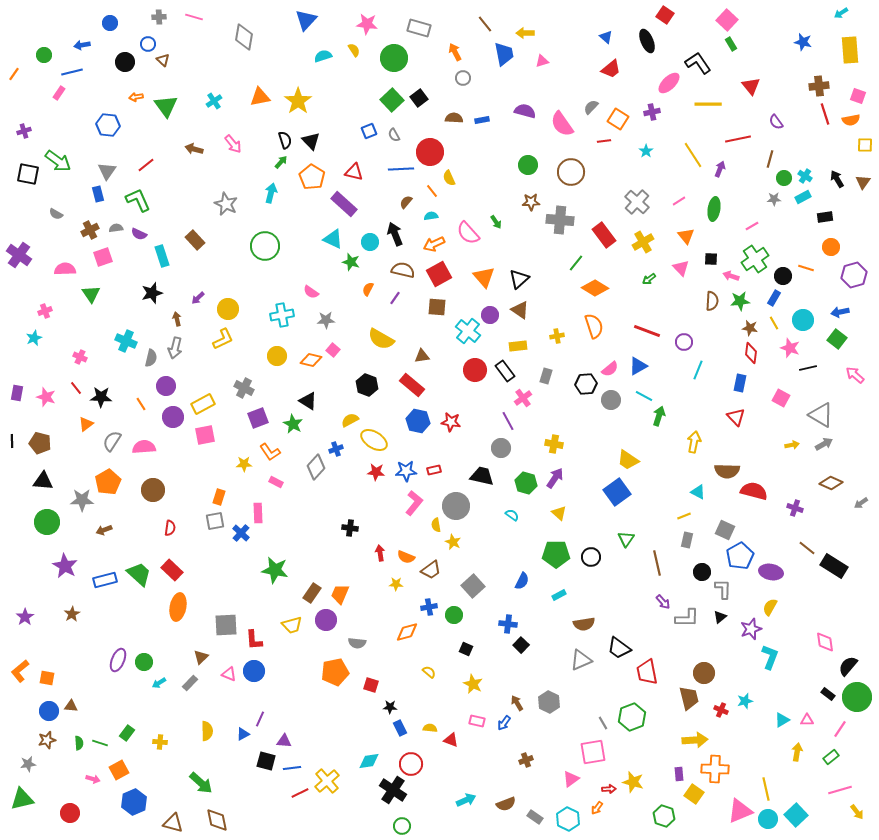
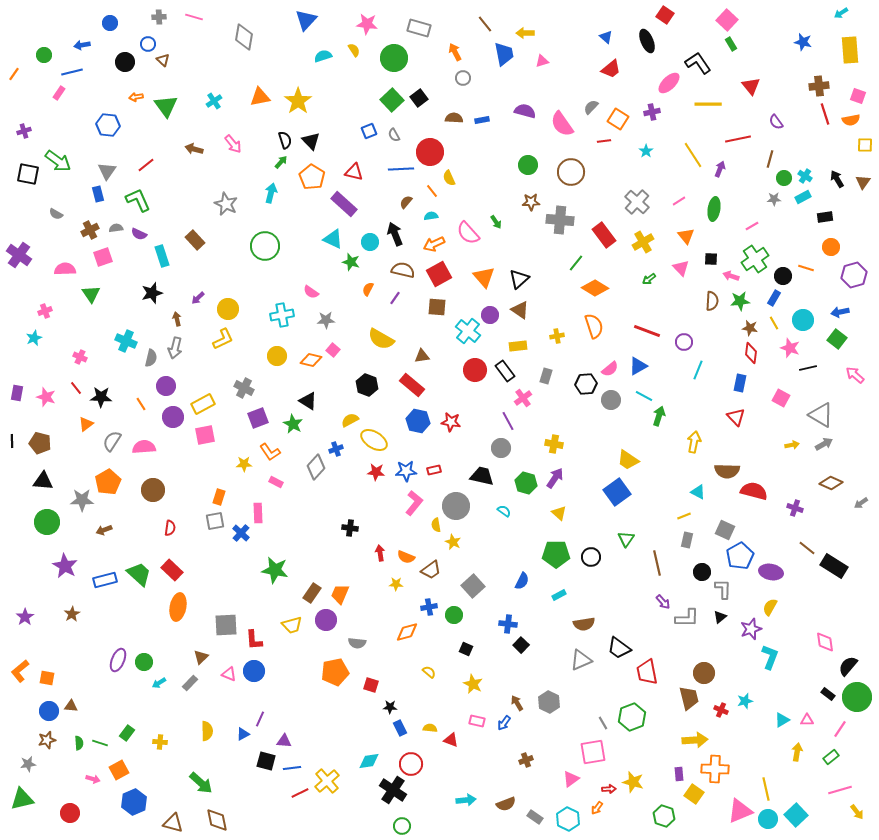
cyan semicircle at (512, 515): moved 8 px left, 4 px up
cyan arrow at (466, 800): rotated 18 degrees clockwise
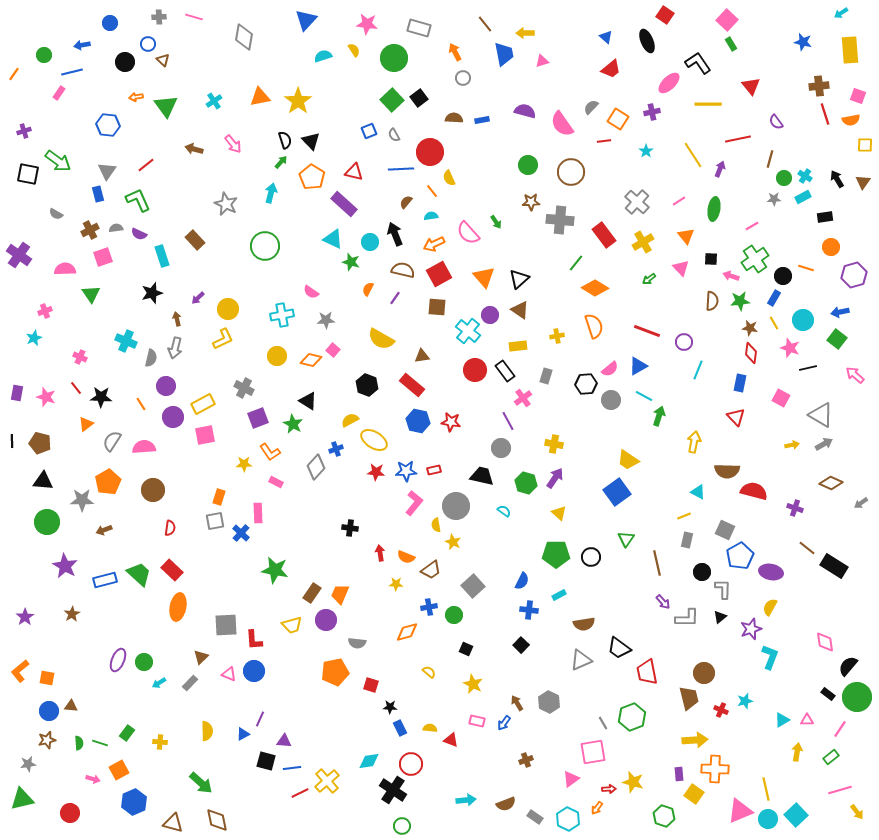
blue cross at (508, 624): moved 21 px right, 14 px up
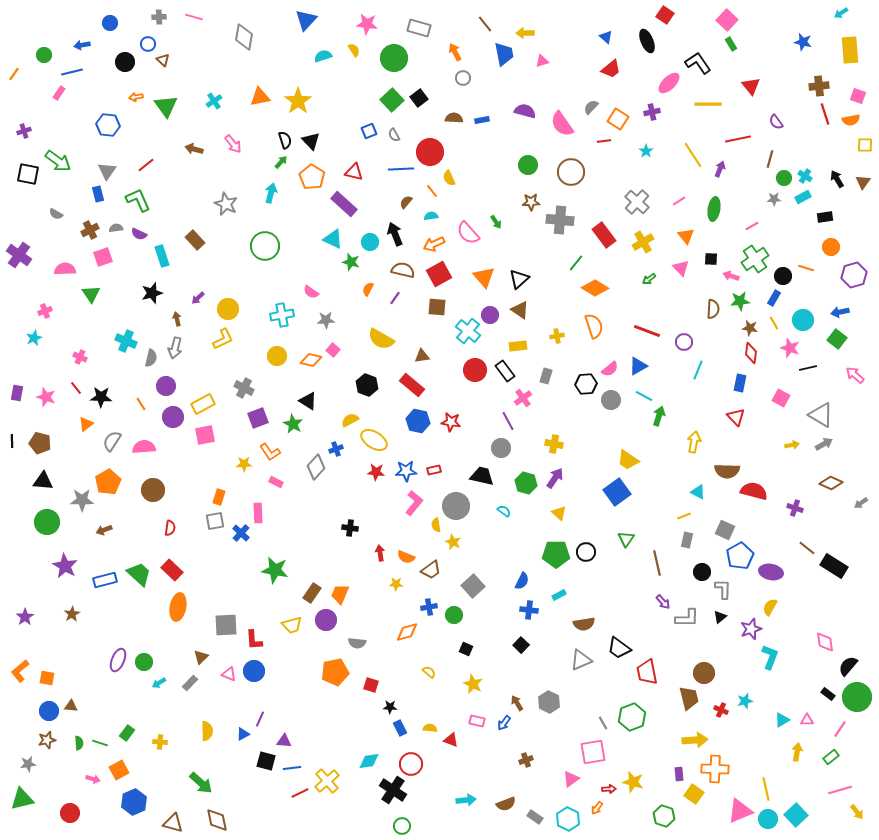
brown semicircle at (712, 301): moved 1 px right, 8 px down
black circle at (591, 557): moved 5 px left, 5 px up
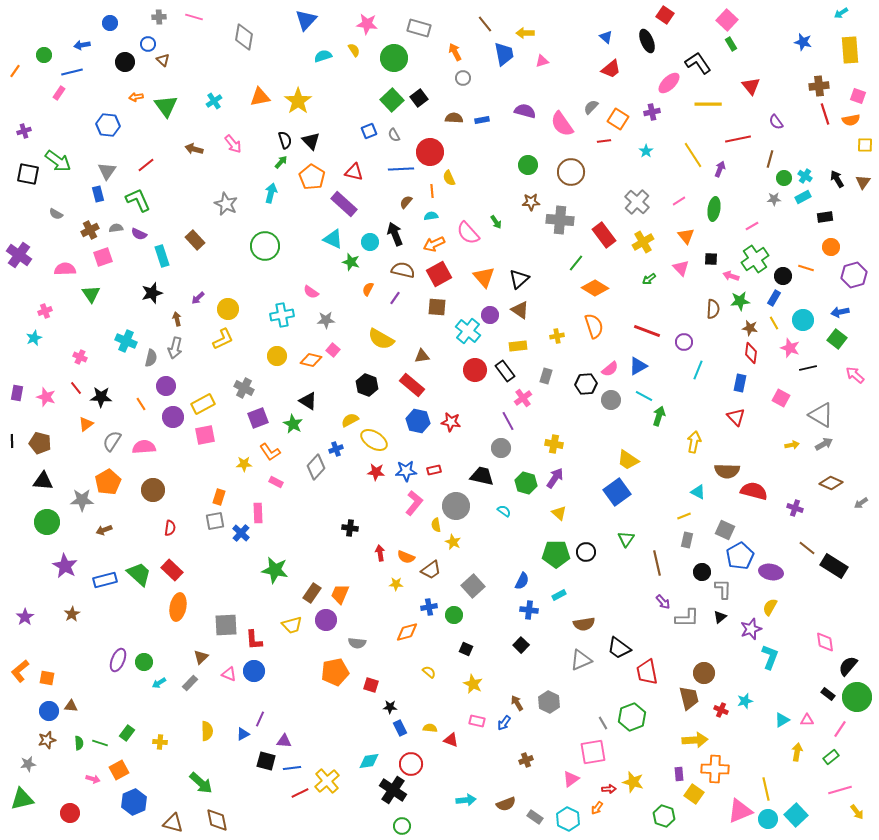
orange line at (14, 74): moved 1 px right, 3 px up
orange line at (432, 191): rotated 32 degrees clockwise
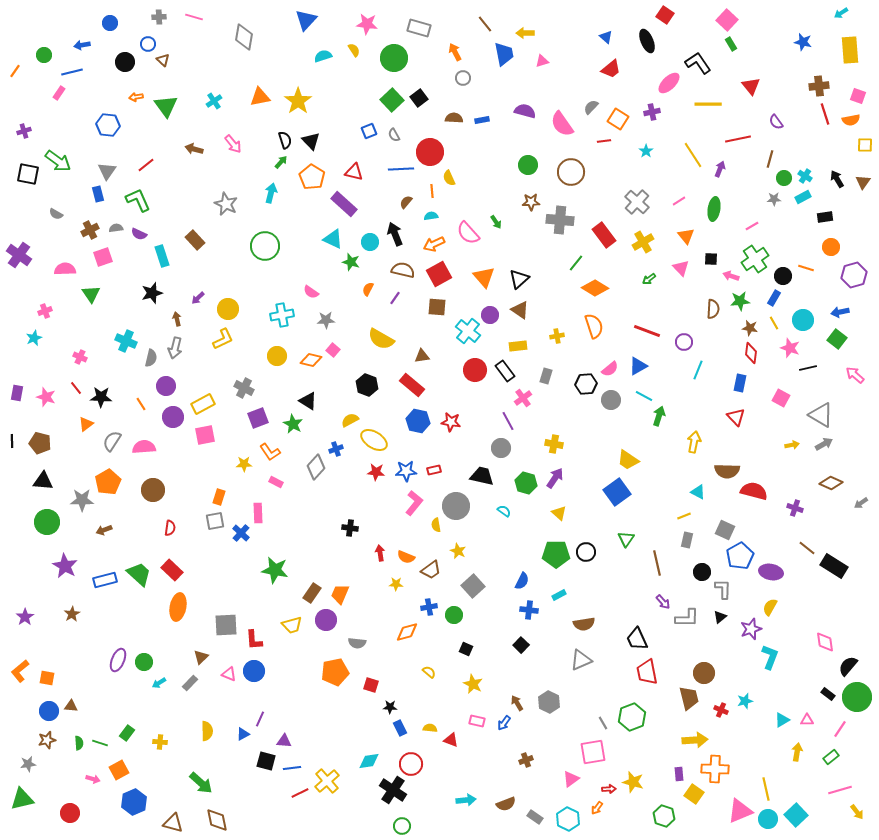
yellow star at (453, 542): moved 5 px right, 9 px down
black trapezoid at (619, 648): moved 18 px right, 9 px up; rotated 30 degrees clockwise
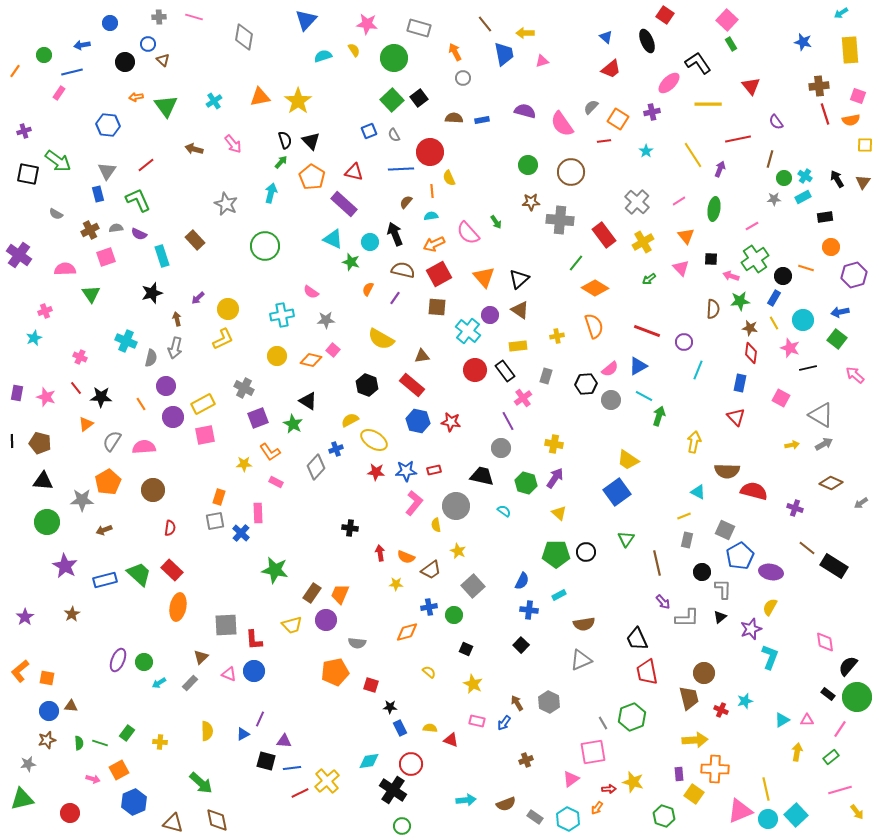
pink square at (103, 257): moved 3 px right
